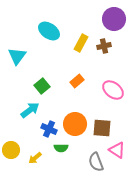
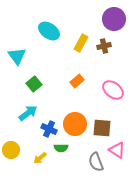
cyan triangle: rotated 12 degrees counterclockwise
green square: moved 8 px left, 2 px up
cyan arrow: moved 2 px left, 3 px down
yellow arrow: moved 5 px right
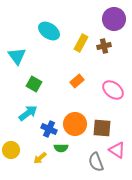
green square: rotated 21 degrees counterclockwise
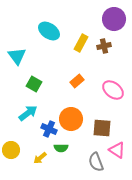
orange circle: moved 4 px left, 5 px up
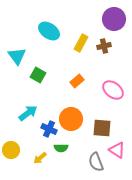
green square: moved 4 px right, 9 px up
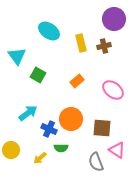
yellow rectangle: rotated 42 degrees counterclockwise
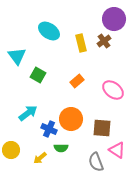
brown cross: moved 5 px up; rotated 24 degrees counterclockwise
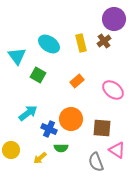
cyan ellipse: moved 13 px down
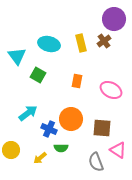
cyan ellipse: rotated 20 degrees counterclockwise
orange rectangle: rotated 40 degrees counterclockwise
pink ellipse: moved 2 px left; rotated 10 degrees counterclockwise
pink triangle: moved 1 px right
